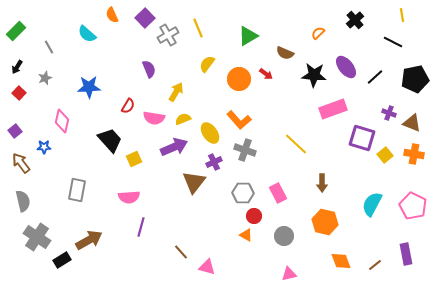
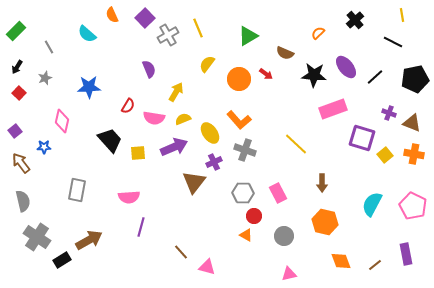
yellow square at (134, 159): moved 4 px right, 6 px up; rotated 21 degrees clockwise
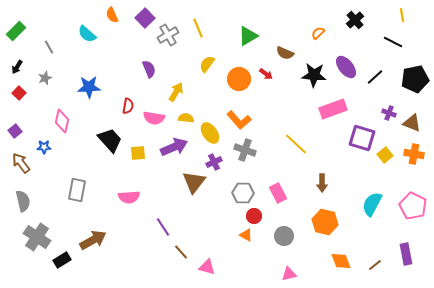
red semicircle at (128, 106): rotated 21 degrees counterclockwise
yellow semicircle at (183, 119): moved 3 px right, 1 px up; rotated 28 degrees clockwise
purple line at (141, 227): moved 22 px right; rotated 48 degrees counterclockwise
brown arrow at (89, 240): moved 4 px right
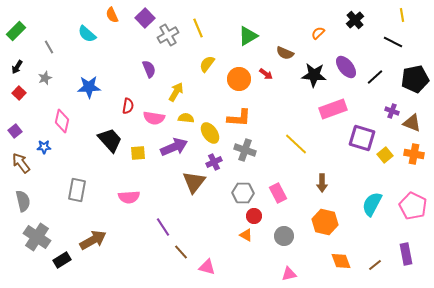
purple cross at (389, 113): moved 3 px right, 2 px up
orange L-shape at (239, 120): moved 2 px up; rotated 45 degrees counterclockwise
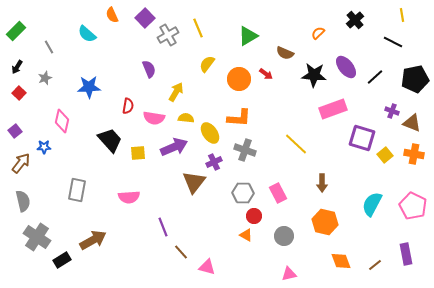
brown arrow at (21, 163): rotated 75 degrees clockwise
purple line at (163, 227): rotated 12 degrees clockwise
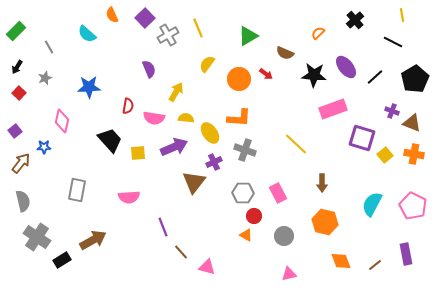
black pentagon at (415, 79): rotated 20 degrees counterclockwise
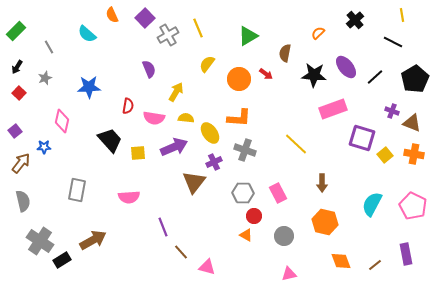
brown semicircle at (285, 53): rotated 78 degrees clockwise
gray cross at (37, 237): moved 3 px right, 4 px down
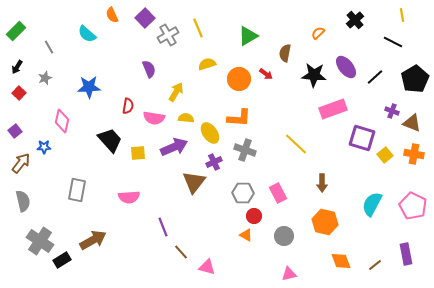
yellow semicircle at (207, 64): rotated 36 degrees clockwise
